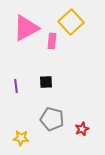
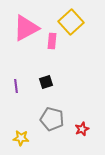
black square: rotated 16 degrees counterclockwise
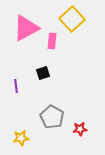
yellow square: moved 1 px right, 3 px up
black square: moved 3 px left, 9 px up
gray pentagon: moved 2 px up; rotated 15 degrees clockwise
red star: moved 2 px left; rotated 16 degrees clockwise
yellow star: rotated 14 degrees counterclockwise
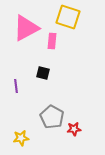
yellow square: moved 4 px left, 2 px up; rotated 30 degrees counterclockwise
black square: rotated 32 degrees clockwise
red star: moved 6 px left
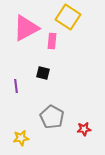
yellow square: rotated 15 degrees clockwise
red star: moved 10 px right
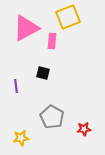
yellow square: rotated 35 degrees clockwise
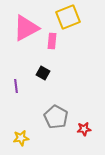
black square: rotated 16 degrees clockwise
gray pentagon: moved 4 px right
